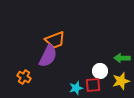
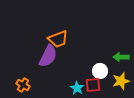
orange trapezoid: moved 3 px right, 1 px up
green arrow: moved 1 px left, 1 px up
orange cross: moved 1 px left, 8 px down
cyan star: moved 1 px right; rotated 24 degrees counterclockwise
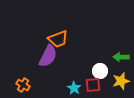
cyan star: moved 3 px left
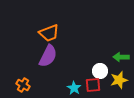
orange trapezoid: moved 9 px left, 6 px up
yellow star: moved 2 px left, 1 px up
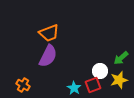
green arrow: moved 1 px down; rotated 42 degrees counterclockwise
red square: rotated 14 degrees counterclockwise
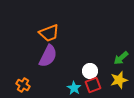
white circle: moved 10 px left
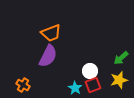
orange trapezoid: moved 2 px right
cyan star: moved 1 px right
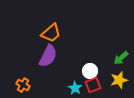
orange trapezoid: rotated 20 degrees counterclockwise
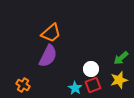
white circle: moved 1 px right, 2 px up
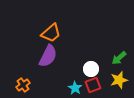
green arrow: moved 2 px left
orange cross: rotated 24 degrees clockwise
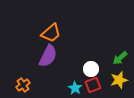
green arrow: moved 1 px right
